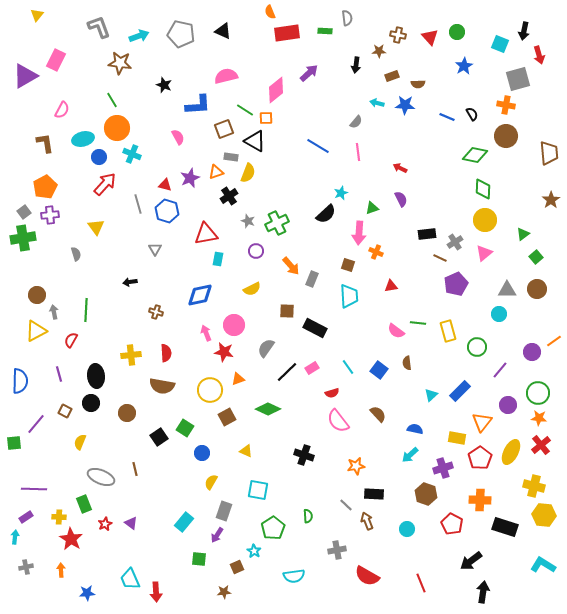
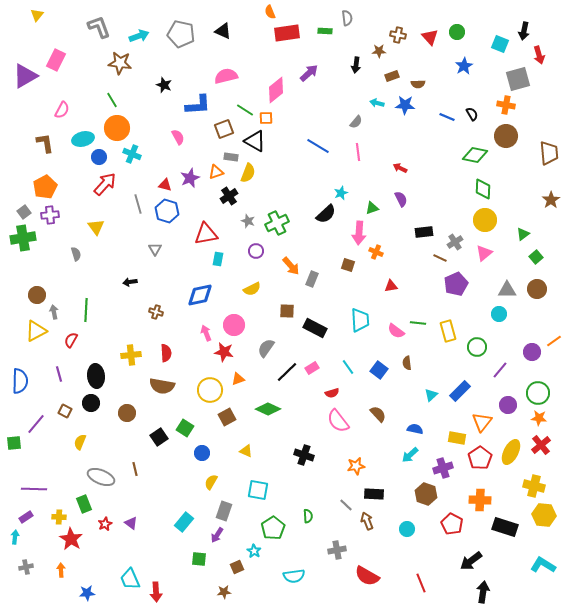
black rectangle at (427, 234): moved 3 px left, 2 px up
cyan trapezoid at (349, 296): moved 11 px right, 24 px down
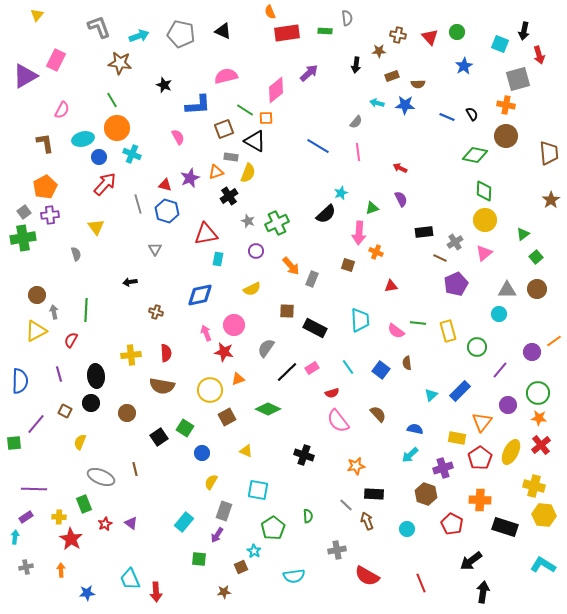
green diamond at (483, 189): moved 1 px right, 2 px down
blue square at (379, 370): moved 2 px right
brown square at (237, 567): moved 4 px right
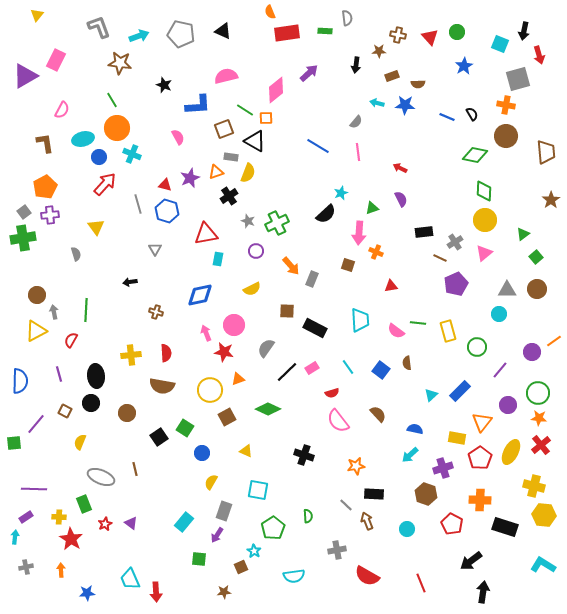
brown trapezoid at (549, 153): moved 3 px left, 1 px up
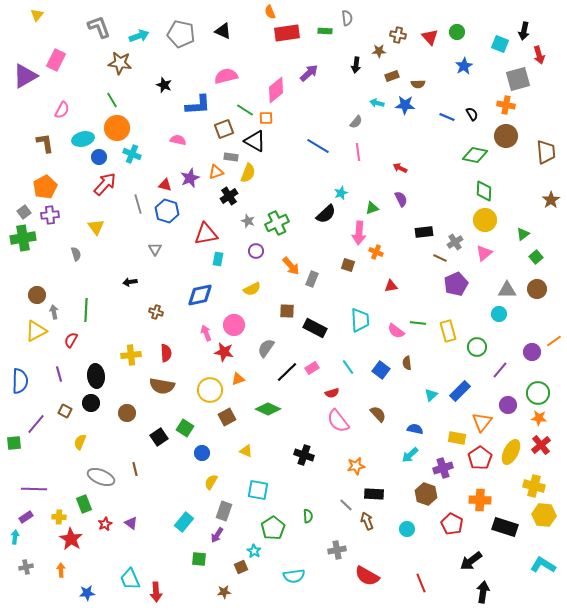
pink semicircle at (178, 137): moved 3 px down; rotated 49 degrees counterclockwise
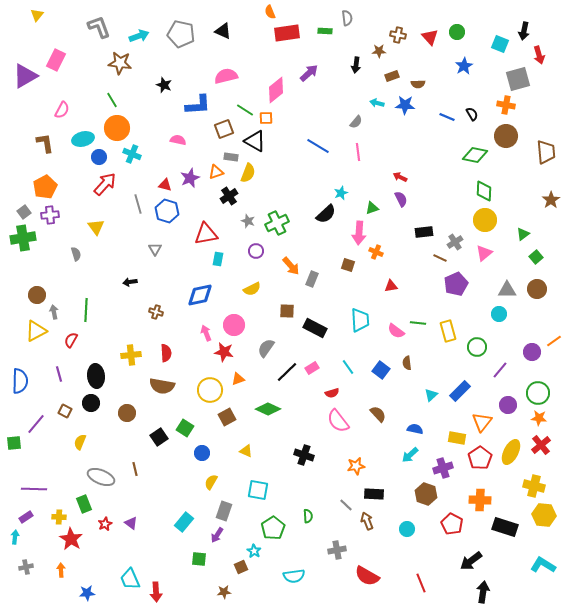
red arrow at (400, 168): moved 9 px down
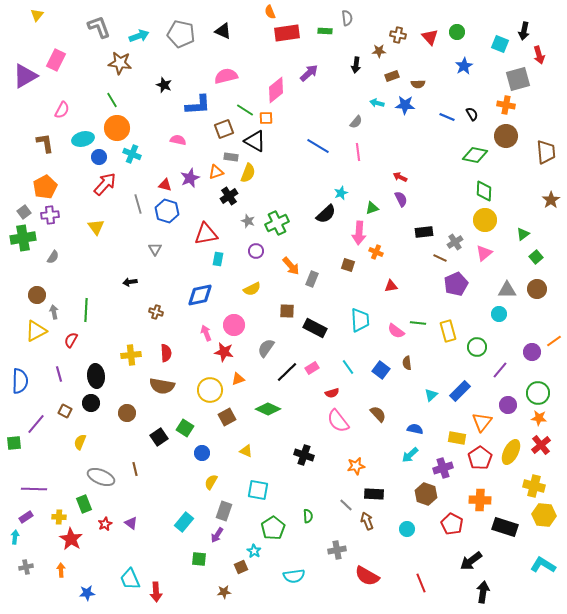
gray semicircle at (76, 254): moved 23 px left, 3 px down; rotated 48 degrees clockwise
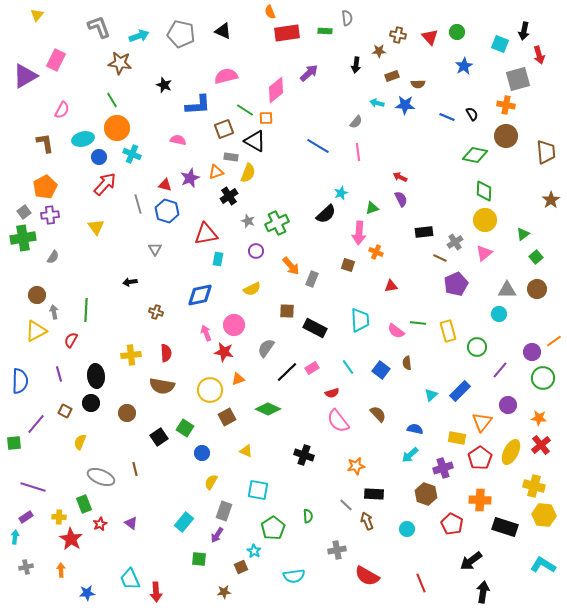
green circle at (538, 393): moved 5 px right, 15 px up
purple line at (34, 489): moved 1 px left, 2 px up; rotated 15 degrees clockwise
red star at (105, 524): moved 5 px left
